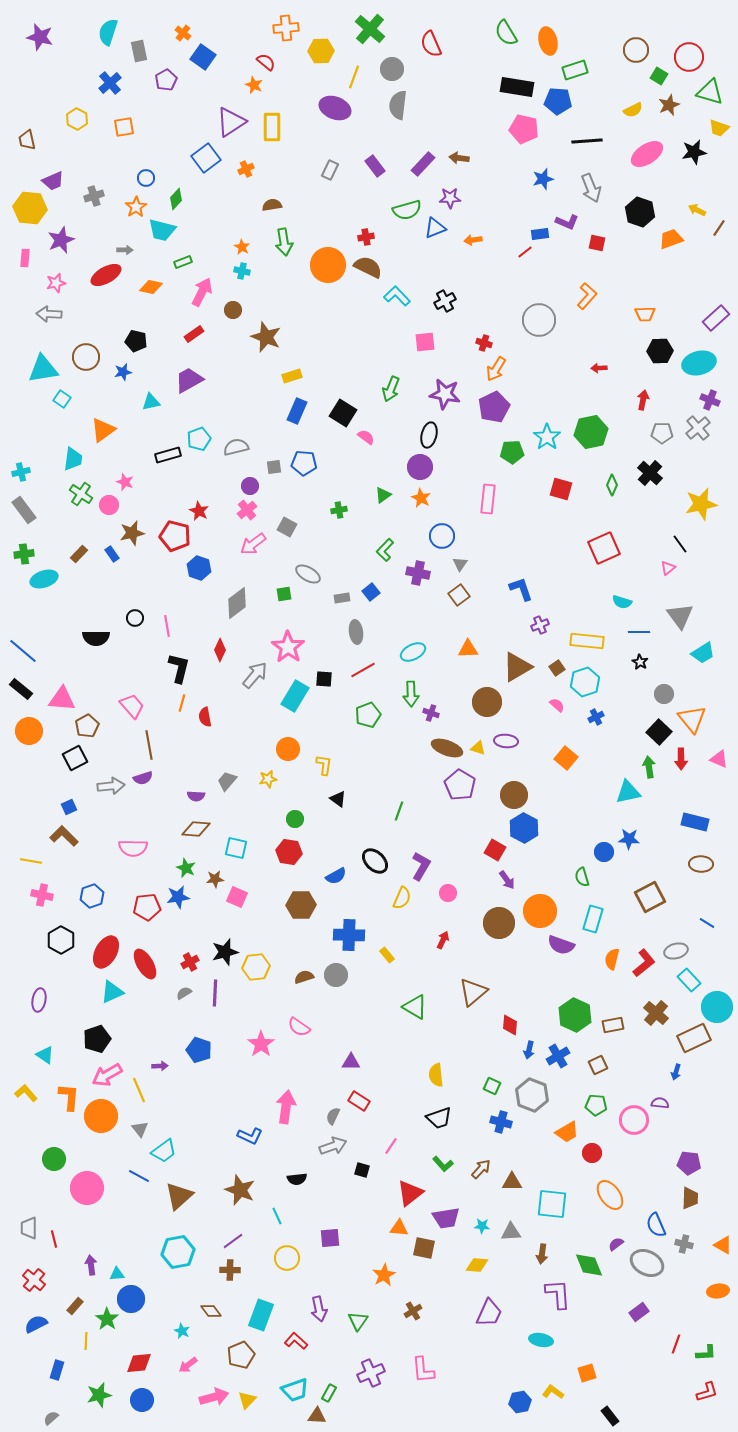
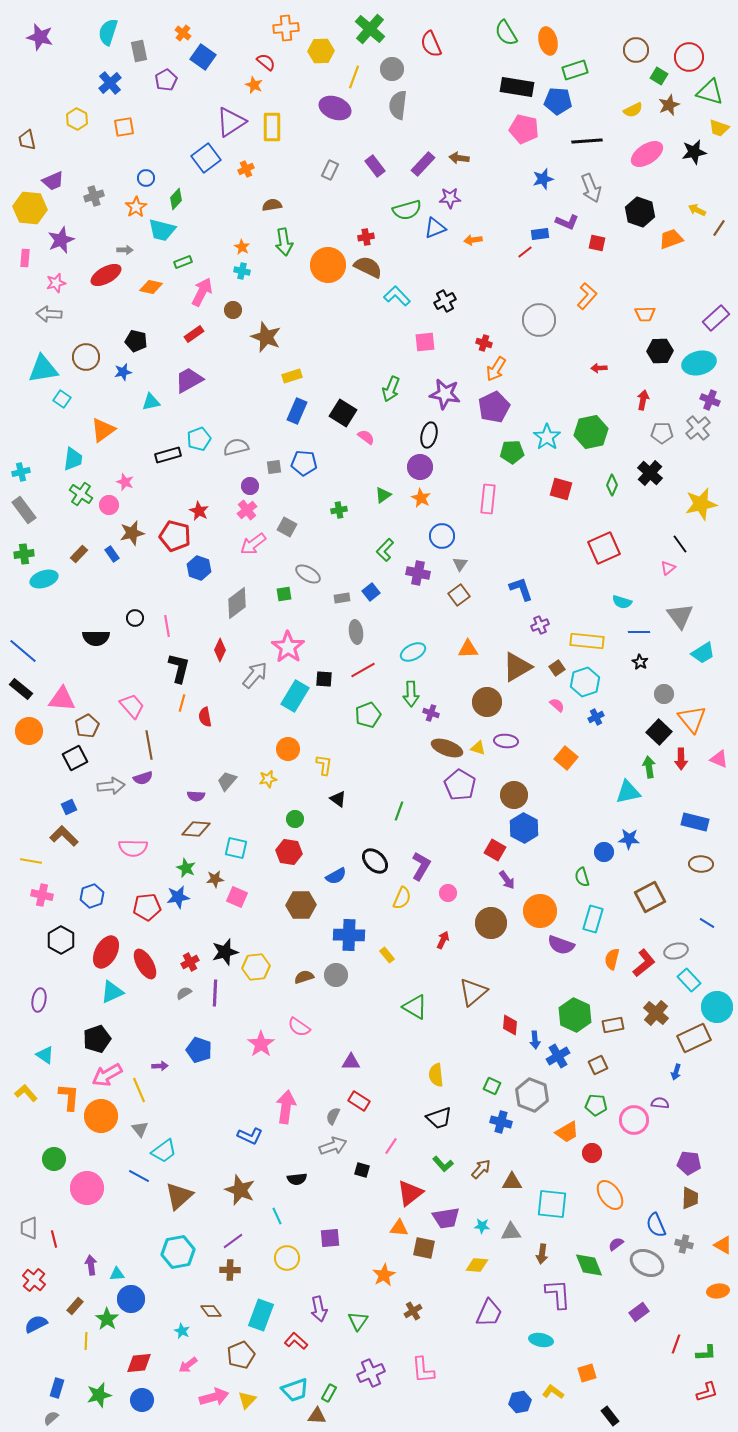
brown circle at (499, 923): moved 8 px left
blue arrow at (529, 1050): moved 6 px right, 10 px up; rotated 18 degrees counterclockwise
blue rectangle at (57, 1370): moved 18 px down
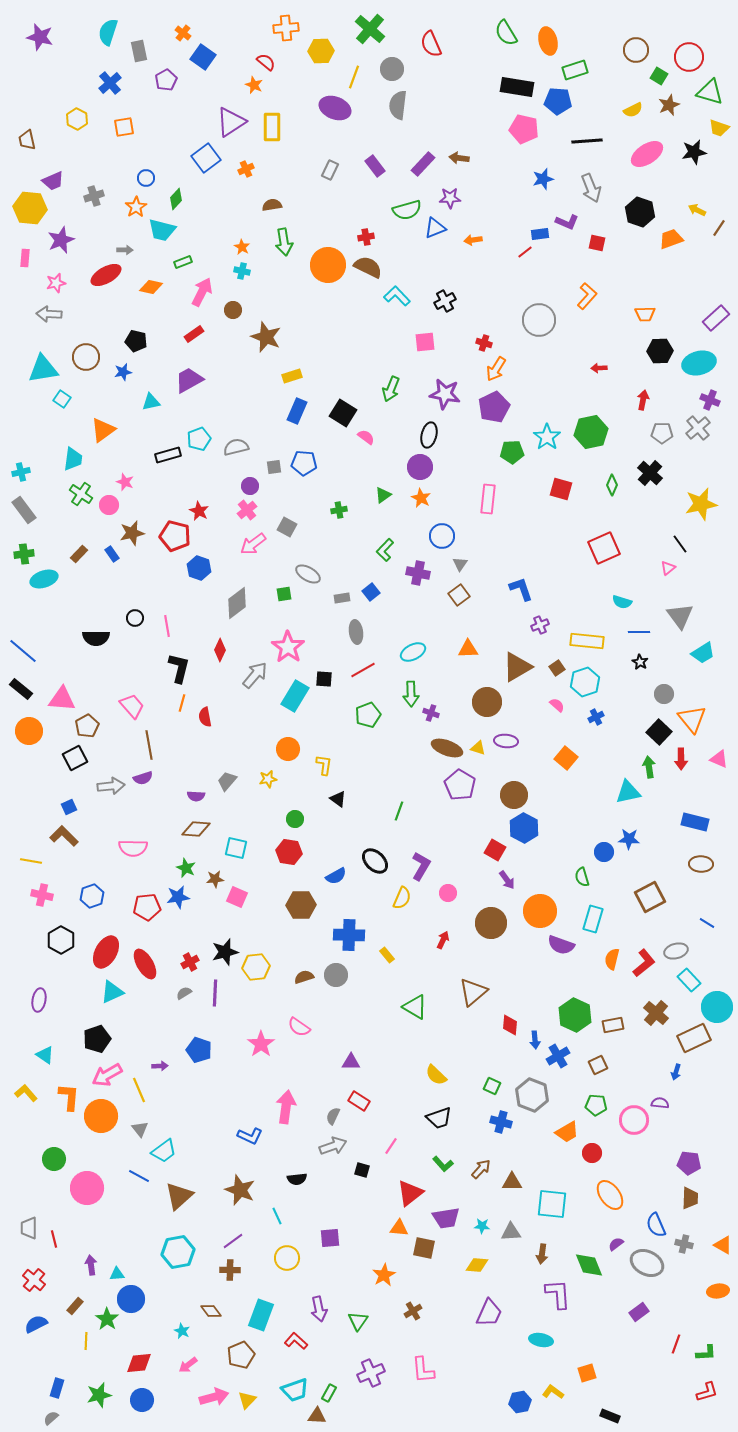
yellow semicircle at (436, 1075): rotated 40 degrees counterclockwise
black rectangle at (610, 1416): rotated 30 degrees counterclockwise
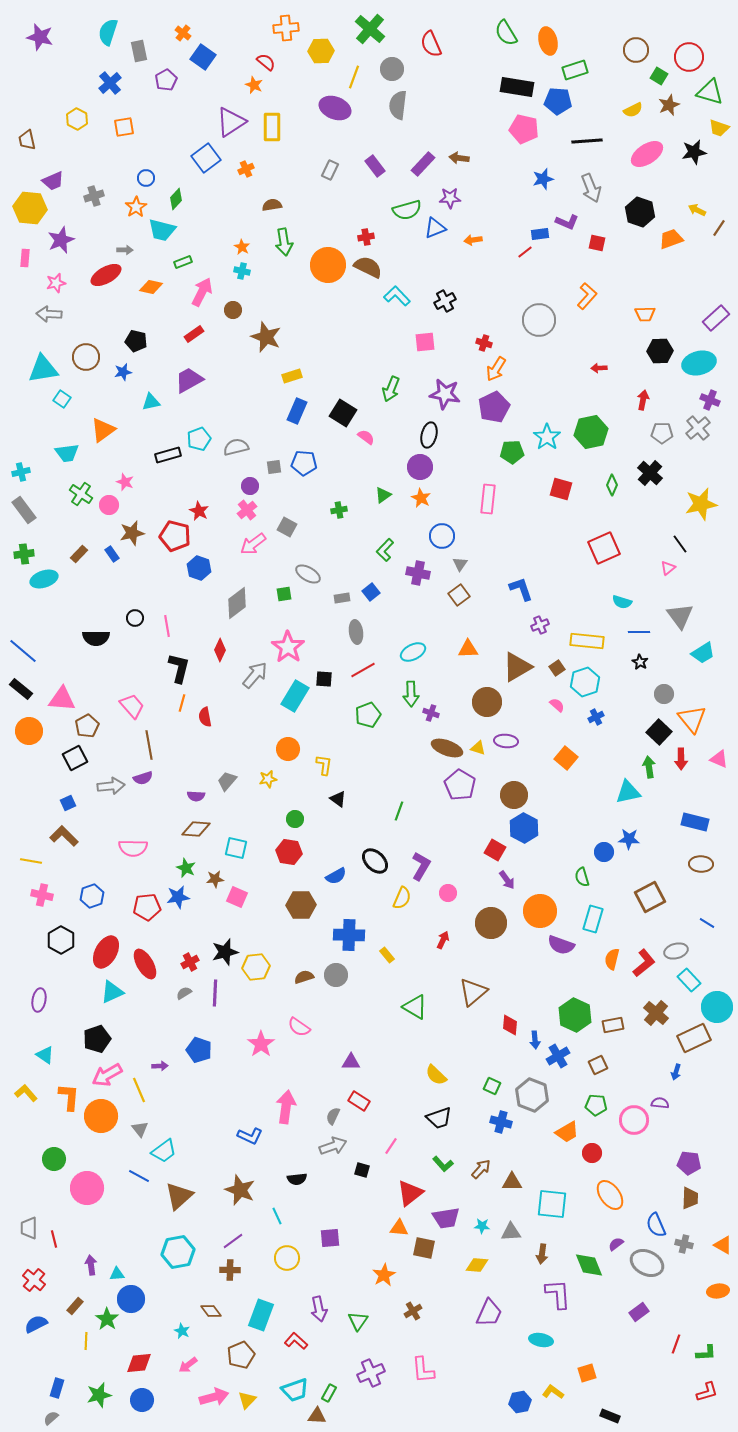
cyan trapezoid at (73, 459): moved 6 px left, 6 px up; rotated 75 degrees clockwise
blue square at (69, 807): moved 1 px left, 4 px up
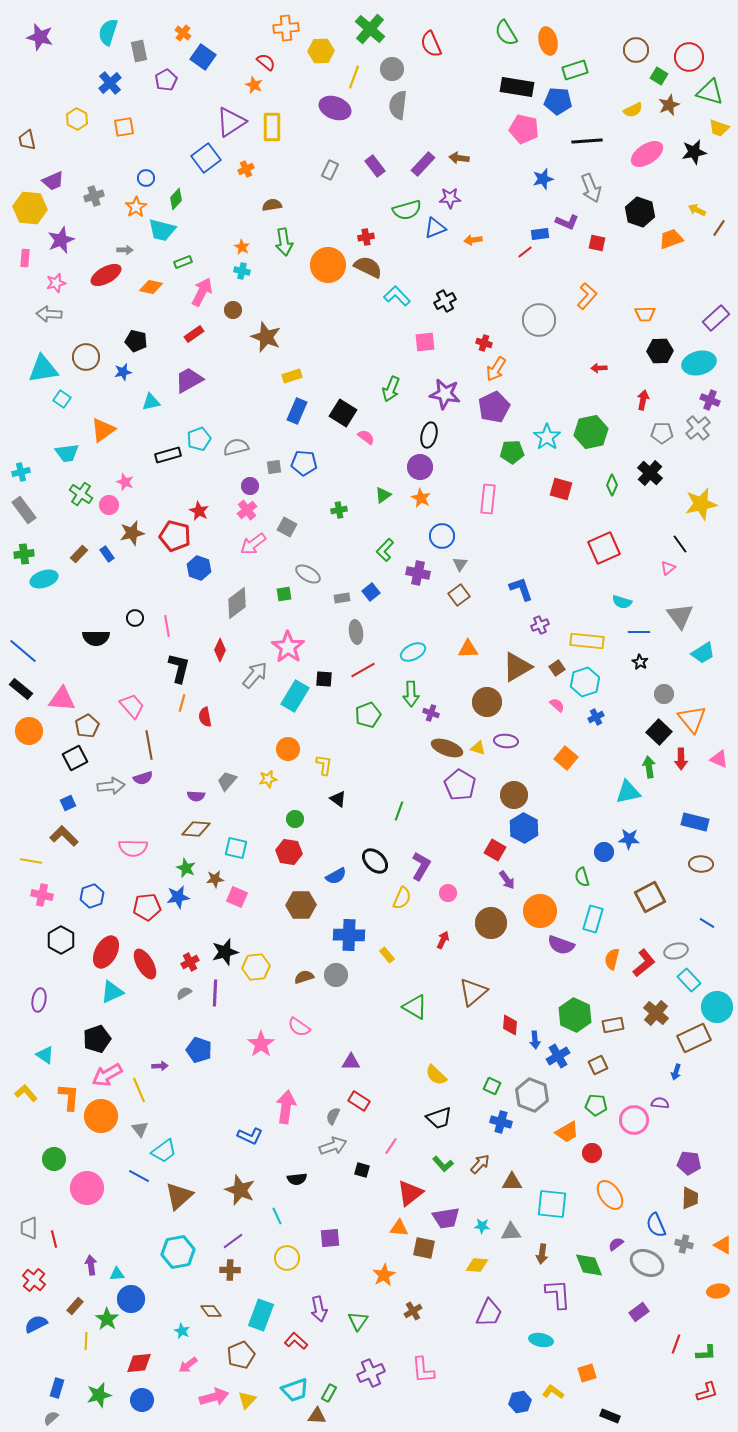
blue rectangle at (112, 554): moved 5 px left
brown arrow at (481, 1169): moved 1 px left, 5 px up
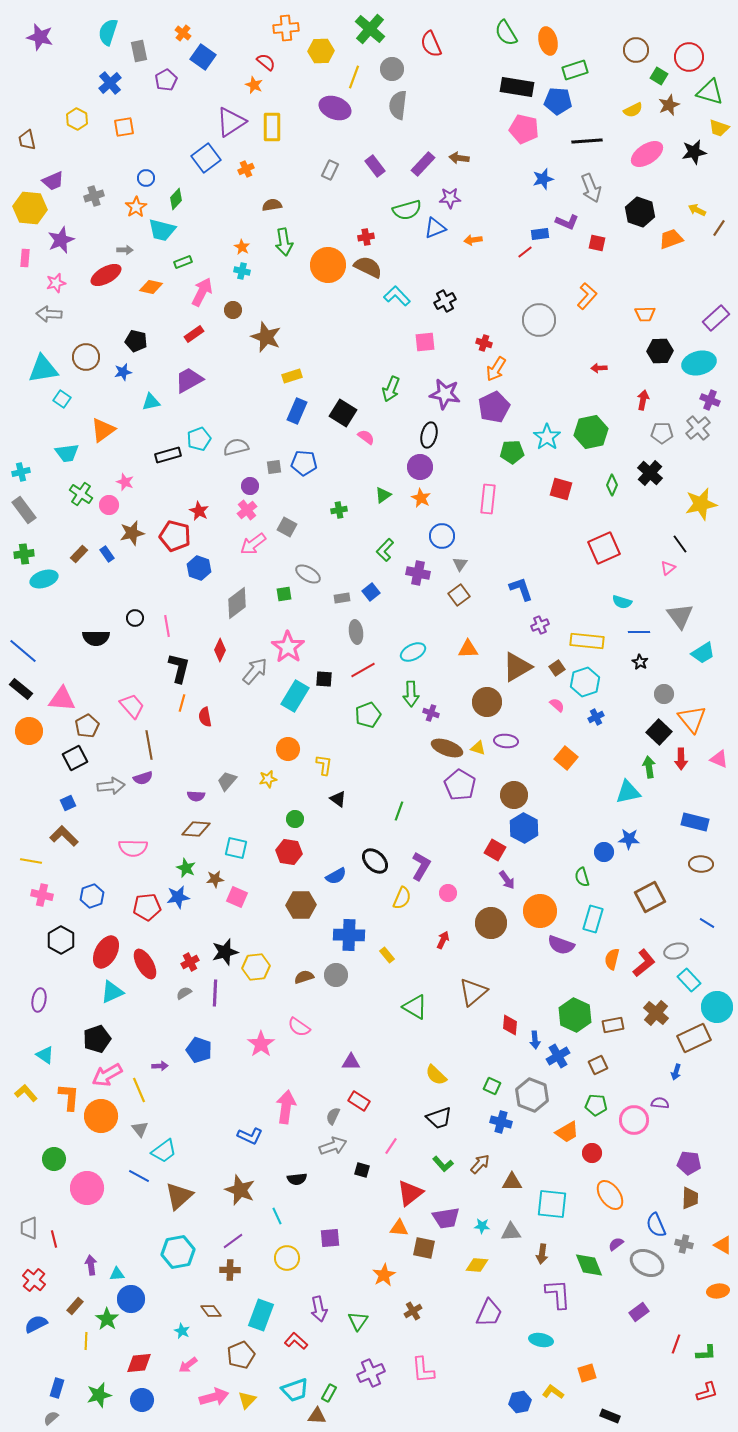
gray arrow at (255, 675): moved 4 px up
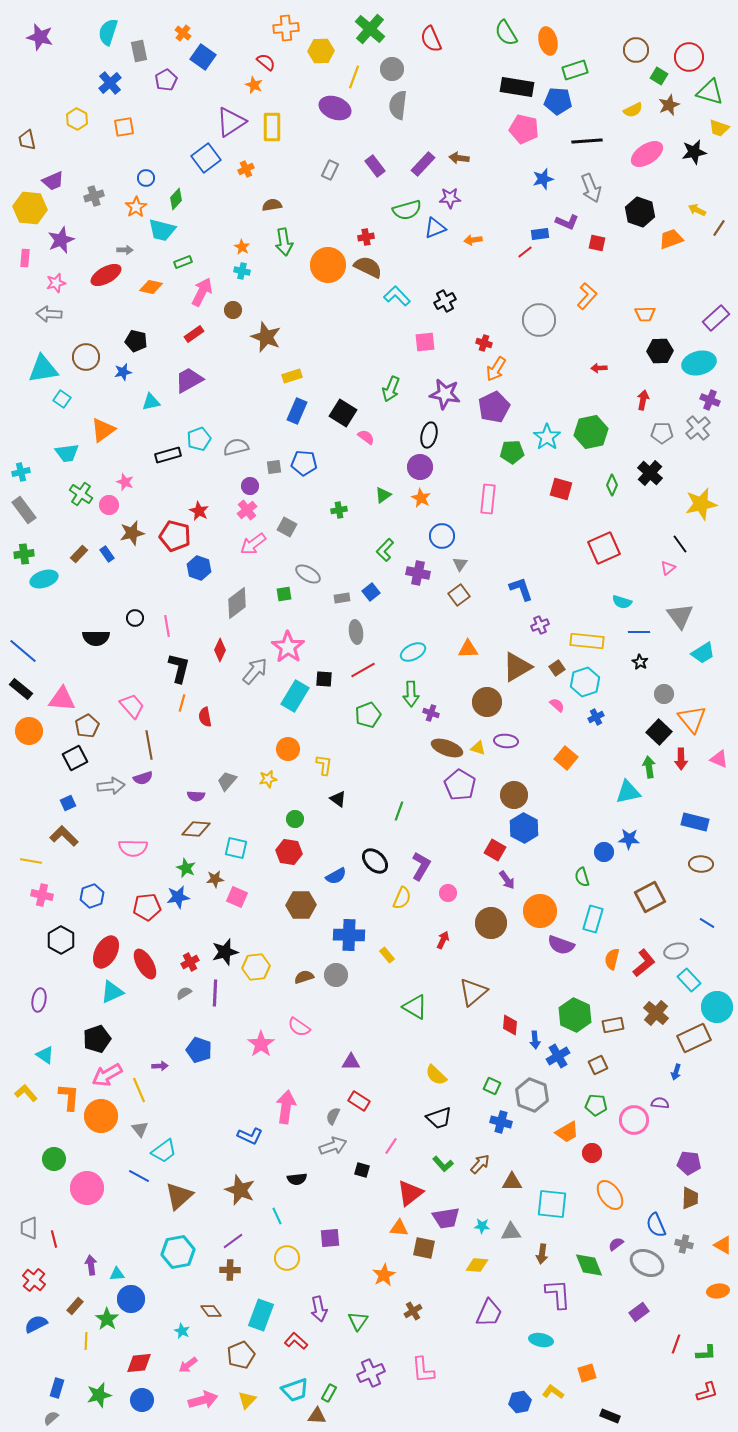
red semicircle at (431, 44): moved 5 px up
pink arrow at (214, 1397): moved 11 px left, 3 px down
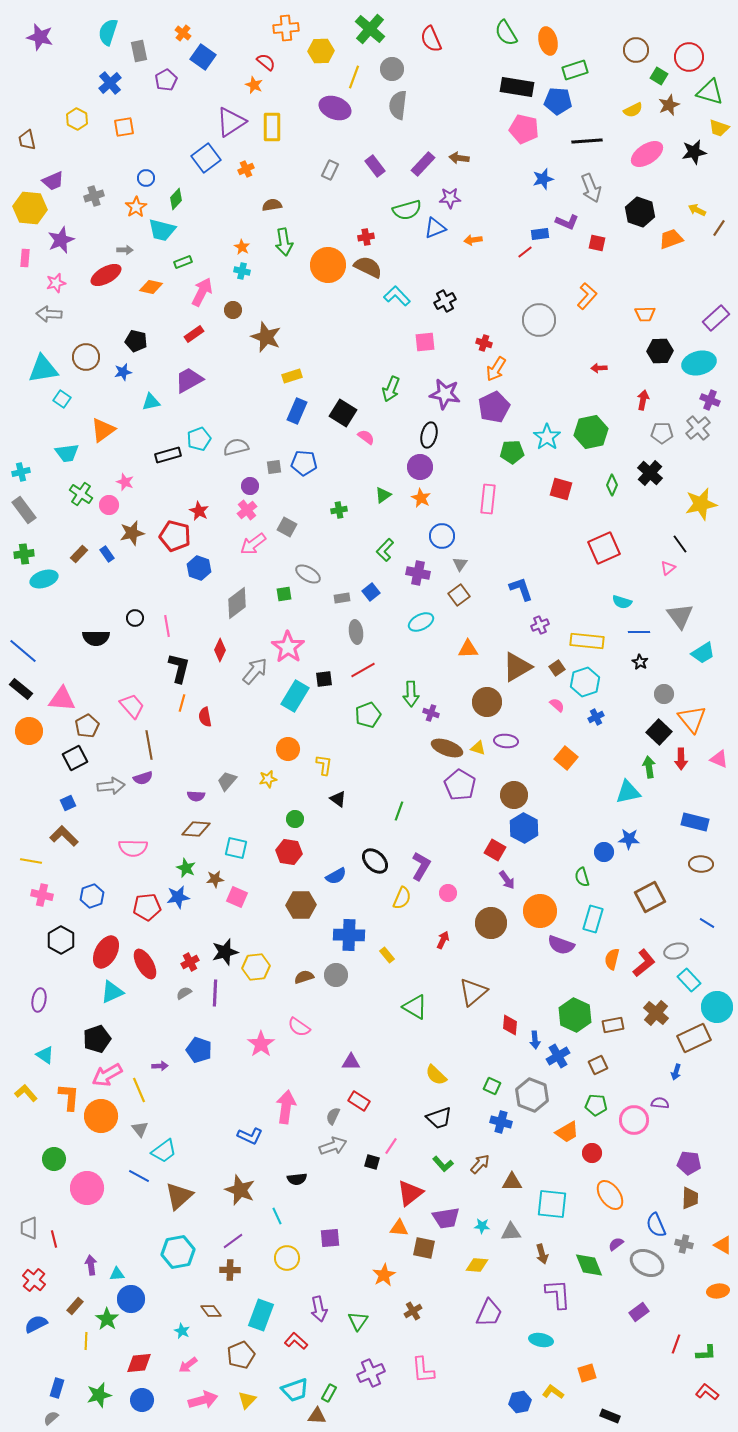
cyan ellipse at (413, 652): moved 8 px right, 30 px up
black square at (324, 679): rotated 12 degrees counterclockwise
black square at (362, 1170): moved 10 px right, 8 px up
brown arrow at (542, 1254): rotated 24 degrees counterclockwise
red L-shape at (707, 1392): rotated 125 degrees counterclockwise
